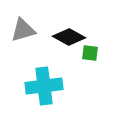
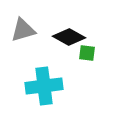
green square: moved 3 px left
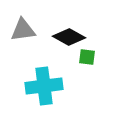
gray triangle: rotated 8 degrees clockwise
green square: moved 4 px down
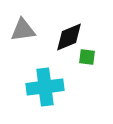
black diamond: rotated 52 degrees counterclockwise
cyan cross: moved 1 px right, 1 px down
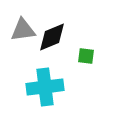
black diamond: moved 17 px left
green square: moved 1 px left, 1 px up
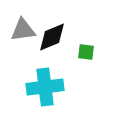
green square: moved 4 px up
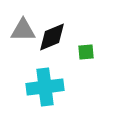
gray triangle: rotated 8 degrees clockwise
green square: rotated 12 degrees counterclockwise
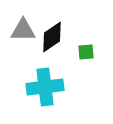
black diamond: rotated 12 degrees counterclockwise
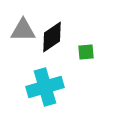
cyan cross: rotated 9 degrees counterclockwise
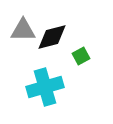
black diamond: rotated 20 degrees clockwise
green square: moved 5 px left, 4 px down; rotated 24 degrees counterclockwise
